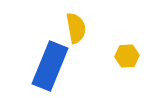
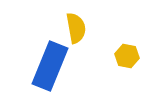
yellow hexagon: rotated 15 degrees clockwise
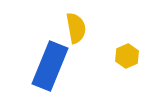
yellow hexagon: rotated 25 degrees clockwise
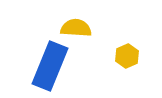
yellow semicircle: rotated 76 degrees counterclockwise
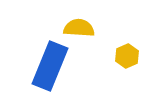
yellow semicircle: moved 3 px right
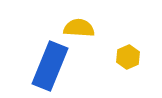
yellow hexagon: moved 1 px right, 1 px down
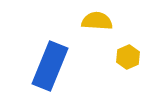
yellow semicircle: moved 18 px right, 7 px up
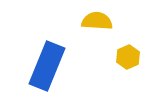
blue rectangle: moved 3 px left
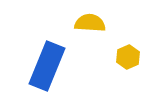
yellow semicircle: moved 7 px left, 2 px down
